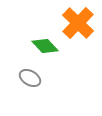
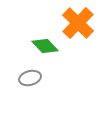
gray ellipse: rotated 45 degrees counterclockwise
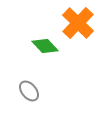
gray ellipse: moved 1 px left, 13 px down; rotated 65 degrees clockwise
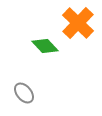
gray ellipse: moved 5 px left, 2 px down
